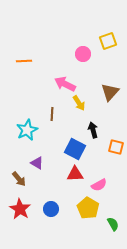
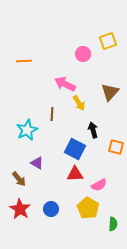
green semicircle: rotated 32 degrees clockwise
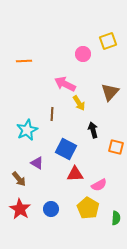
blue square: moved 9 px left
green semicircle: moved 3 px right, 6 px up
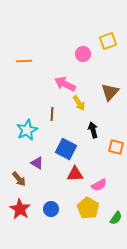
green semicircle: rotated 32 degrees clockwise
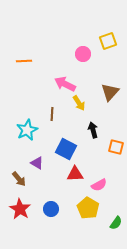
green semicircle: moved 5 px down
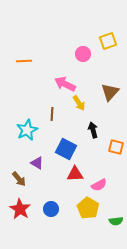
green semicircle: moved 2 px up; rotated 48 degrees clockwise
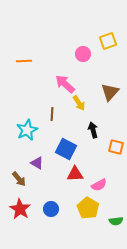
pink arrow: rotated 15 degrees clockwise
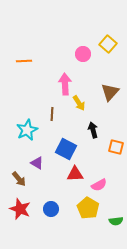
yellow square: moved 3 px down; rotated 30 degrees counterclockwise
pink arrow: rotated 45 degrees clockwise
red star: rotated 10 degrees counterclockwise
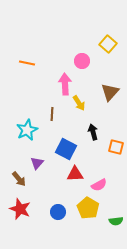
pink circle: moved 1 px left, 7 px down
orange line: moved 3 px right, 2 px down; rotated 14 degrees clockwise
black arrow: moved 2 px down
purple triangle: rotated 40 degrees clockwise
blue circle: moved 7 px right, 3 px down
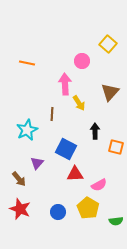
black arrow: moved 2 px right, 1 px up; rotated 14 degrees clockwise
